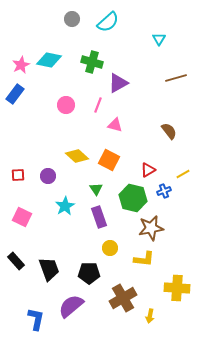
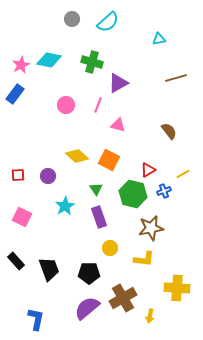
cyan triangle: rotated 48 degrees clockwise
pink triangle: moved 3 px right
green hexagon: moved 4 px up
purple semicircle: moved 16 px right, 2 px down
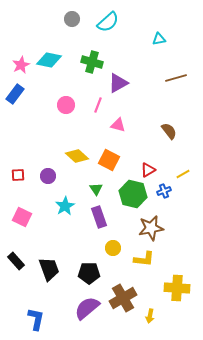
yellow circle: moved 3 px right
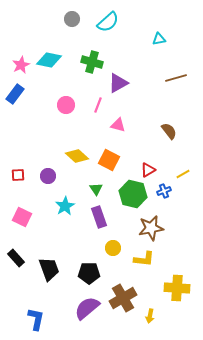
black rectangle: moved 3 px up
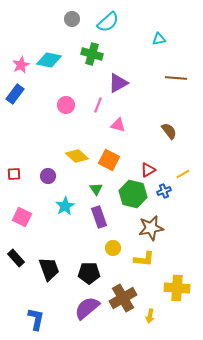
green cross: moved 8 px up
brown line: rotated 20 degrees clockwise
red square: moved 4 px left, 1 px up
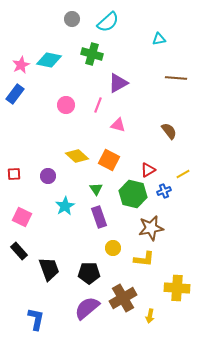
black rectangle: moved 3 px right, 7 px up
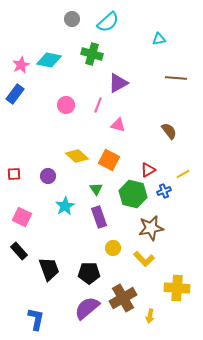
yellow L-shape: rotated 40 degrees clockwise
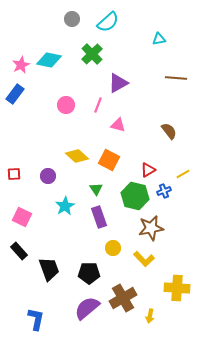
green cross: rotated 30 degrees clockwise
green hexagon: moved 2 px right, 2 px down
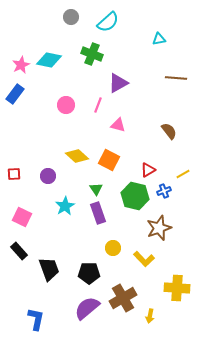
gray circle: moved 1 px left, 2 px up
green cross: rotated 25 degrees counterclockwise
purple rectangle: moved 1 px left, 4 px up
brown star: moved 8 px right; rotated 10 degrees counterclockwise
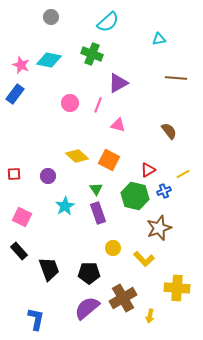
gray circle: moved 20 px left
pink star: rotated 24 degrees counterclockwise
pink circle: moved 4 px right, 2 px up
